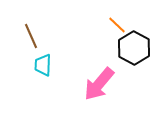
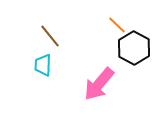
brown line: moved 19 px right; rotated 15 degrees counterclockwise
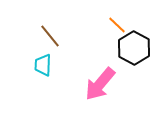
pink arrow: moved 1 px right
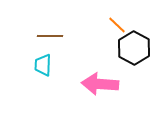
brown line: rotated 50 degrees counterclockwise
pink arrow: rotated 54 degrees clockwise
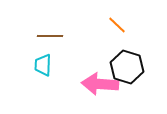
black hexagon: moved 7 px left, 19 px down; rotated 12 degrees counterclockwise
